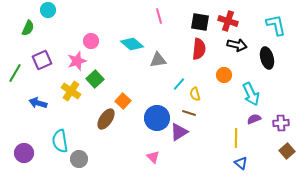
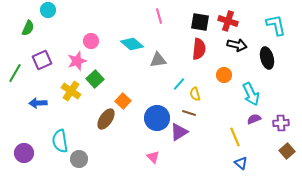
blue arrow: rotated 18 degrees counterclockwise
yellow line: moved 1 px left, 1 px up; rotated 24 degrees counterclockwise
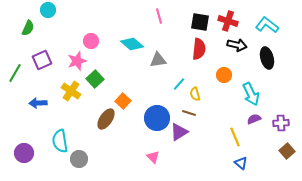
cyan L-shape: moved 9 px left; rotated 40 degrees counterclockwise
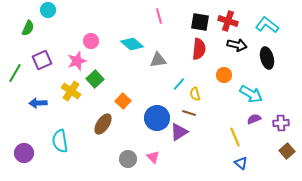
cyan arrow: rotated 35 degrees counterclockwise
brown ellipse: moved 3 px left, 5 px down
gray circle: moved 49 px right
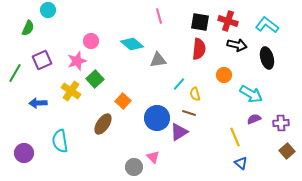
gray circle: moved 6 px right, 8 px down
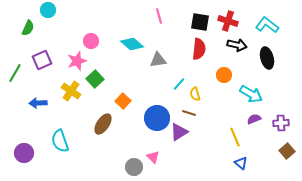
cyan semicircle: rotated 10 degrees counterclockwise
